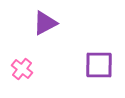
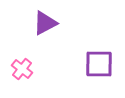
purple square: moved 1 px up
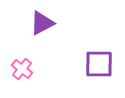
purple triangle: moved 3 px left
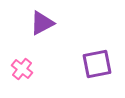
purple square: moved 2 px left; rotated 12 degrees counterclockwise
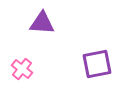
purple triangle: rotated 32 degrees clockwise
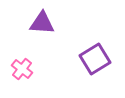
purple square: moved 2 px left, 5 px up; rotated 20 degrees counterclockwise
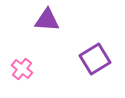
purple triangle: moved 5 px right, 3 px up
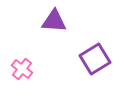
purple triangle: moved 7 px right, 1 px down
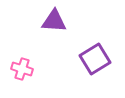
pink cross: rotated 20 degrees counterclockwise
